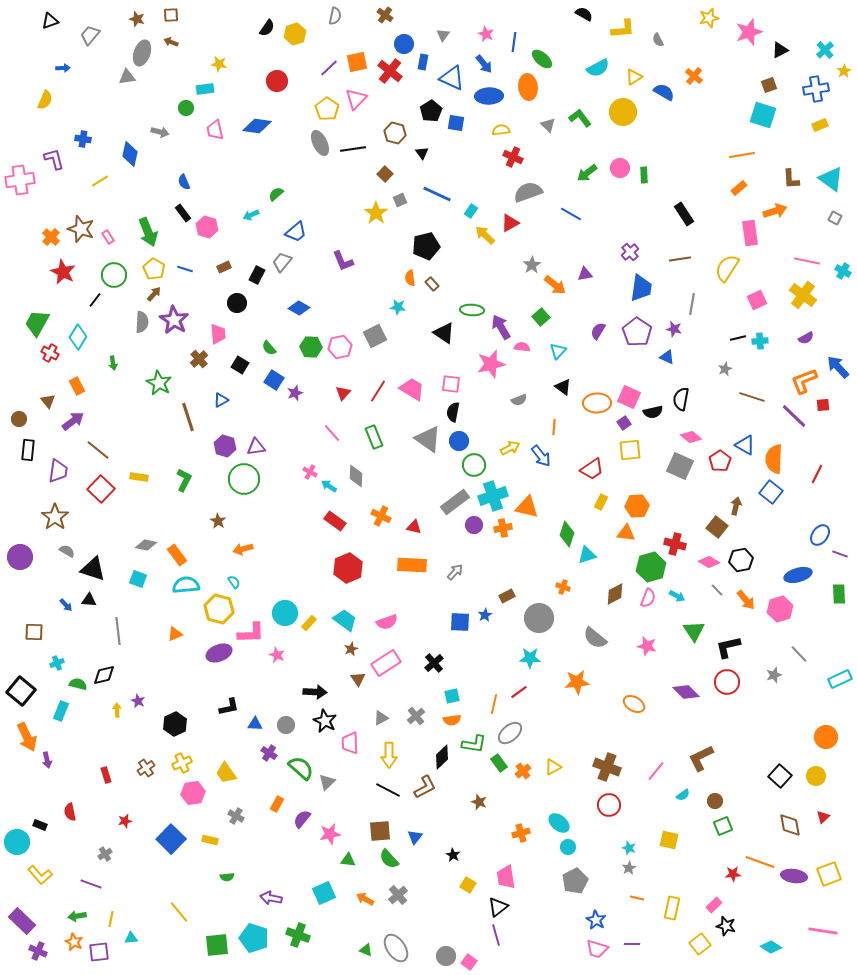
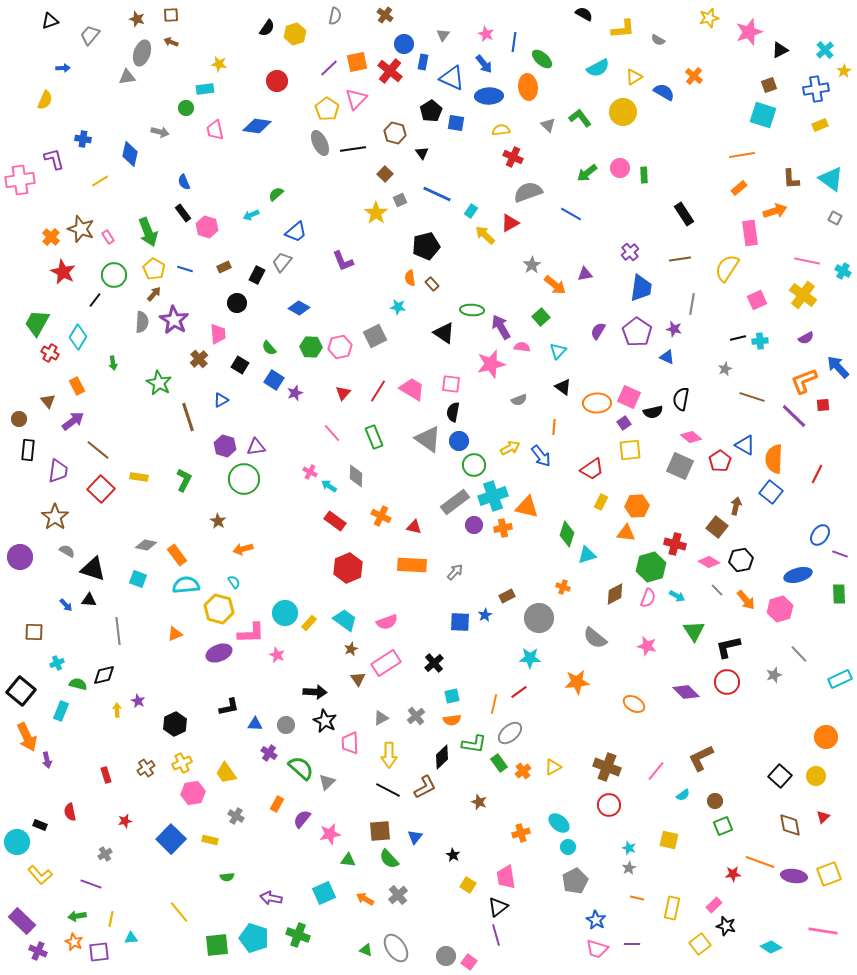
gray semicircle at (658, 40): rotated 32 degrees counterclockwise
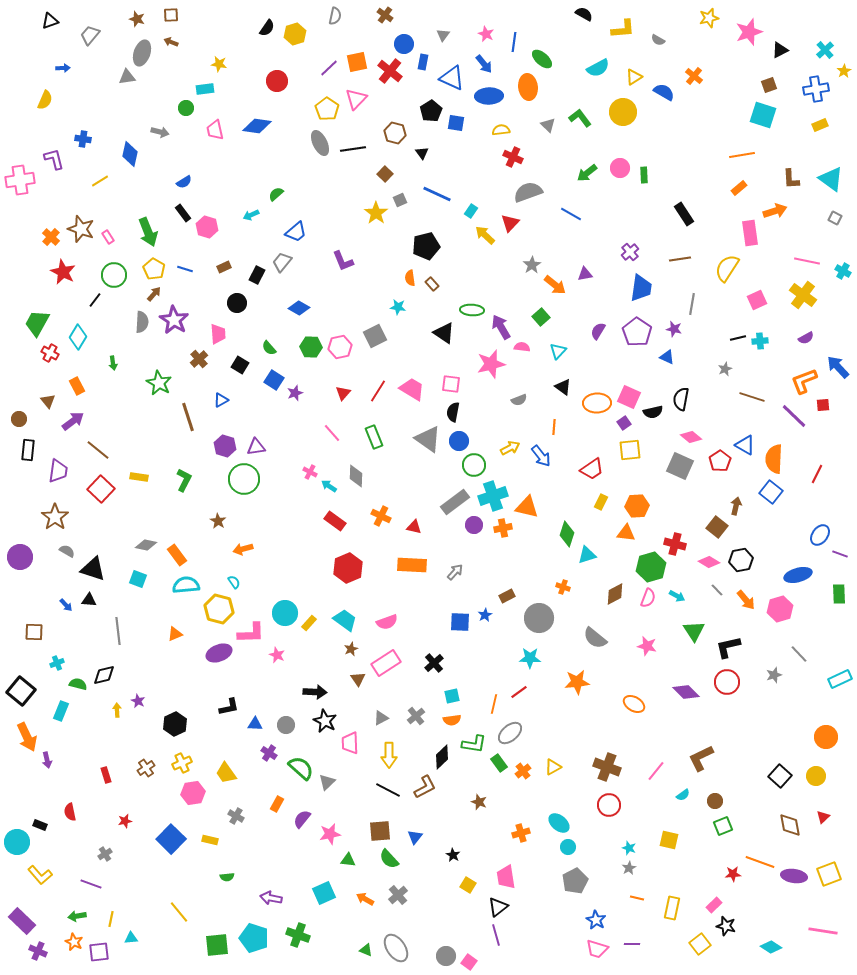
blue semicircle at (184, 182): rotated 98 degrees counterclockwise
red triangle at (510, 223): rotated 18 degrees counterclockwise
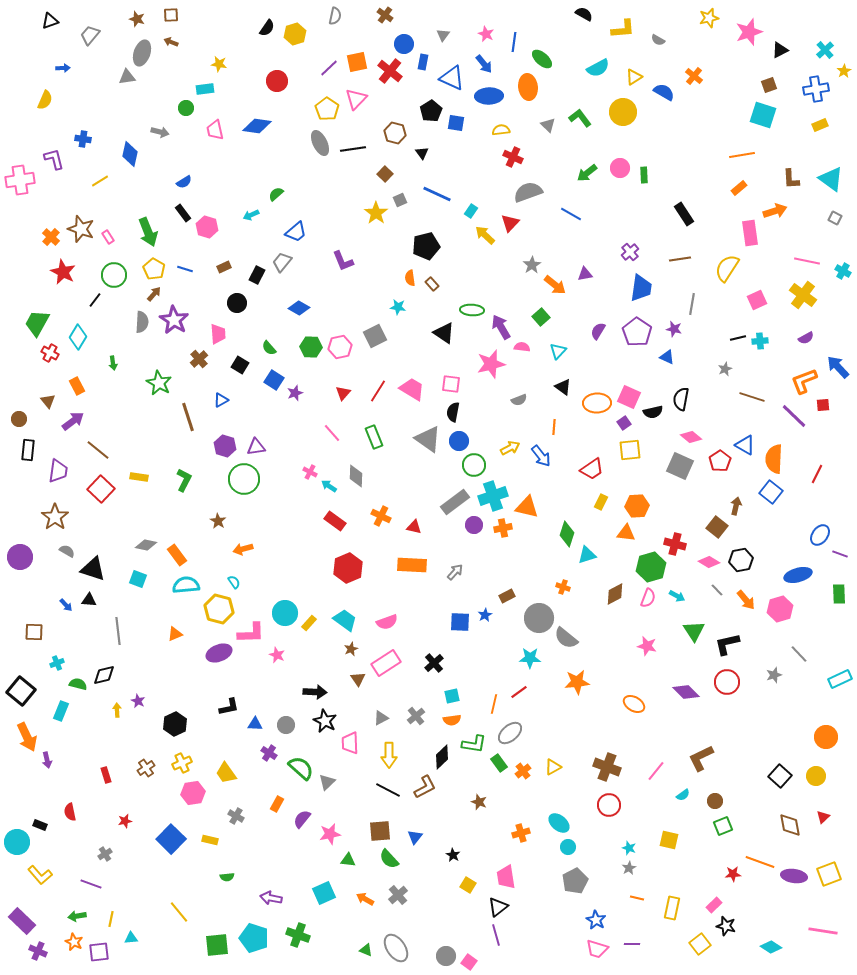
gray semicircle at (595, 638): moved 29 px left
black L-shape at (728, 647): moved 1 px left, 3 px up
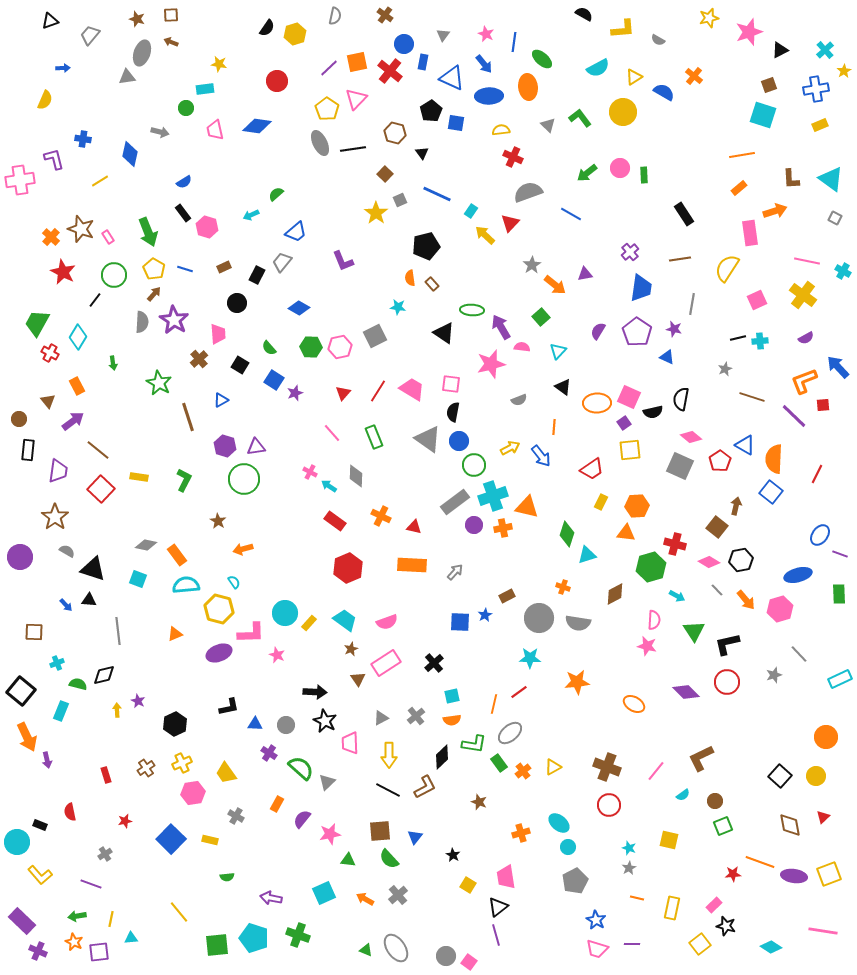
pink semicircle at (648, 598): moved 6 px right, 22 px down; rotated 18 degrees counterclockwise
gray semicircle at (566, 638): moved 12 px right, 15 px up; rotated 30 degrees counterclockwise
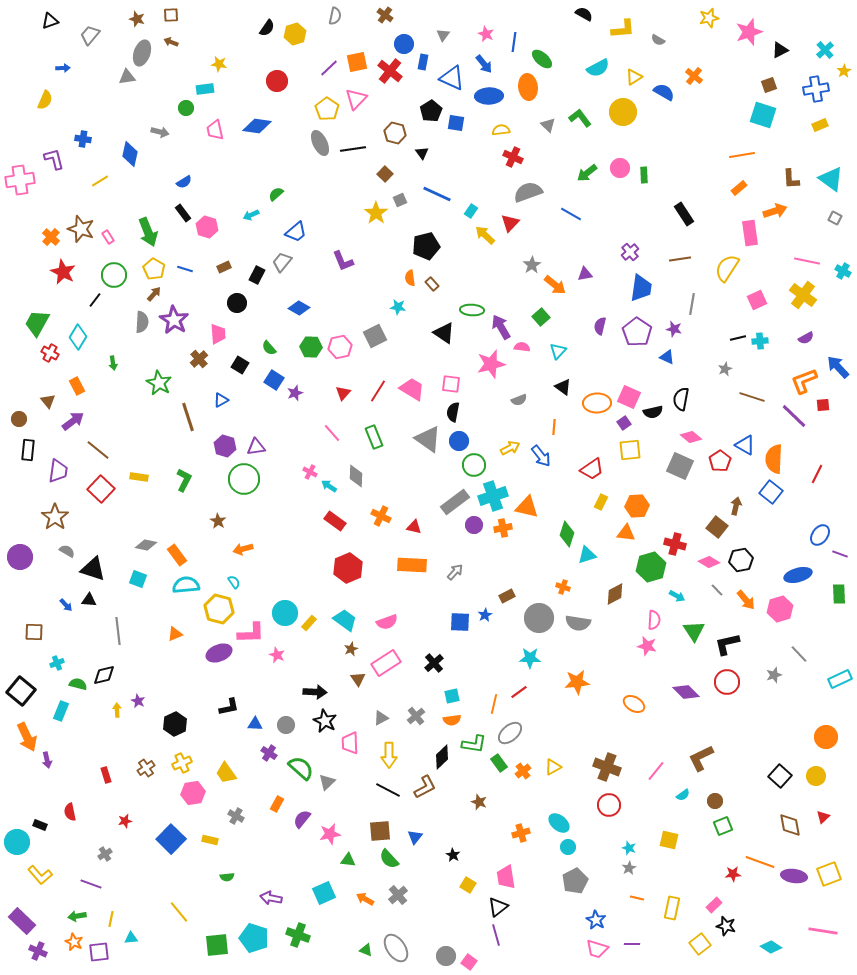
purple semicircle at (598, 331): moved 2 px right, 5 px up; rotated 18 degrees counterclockwise
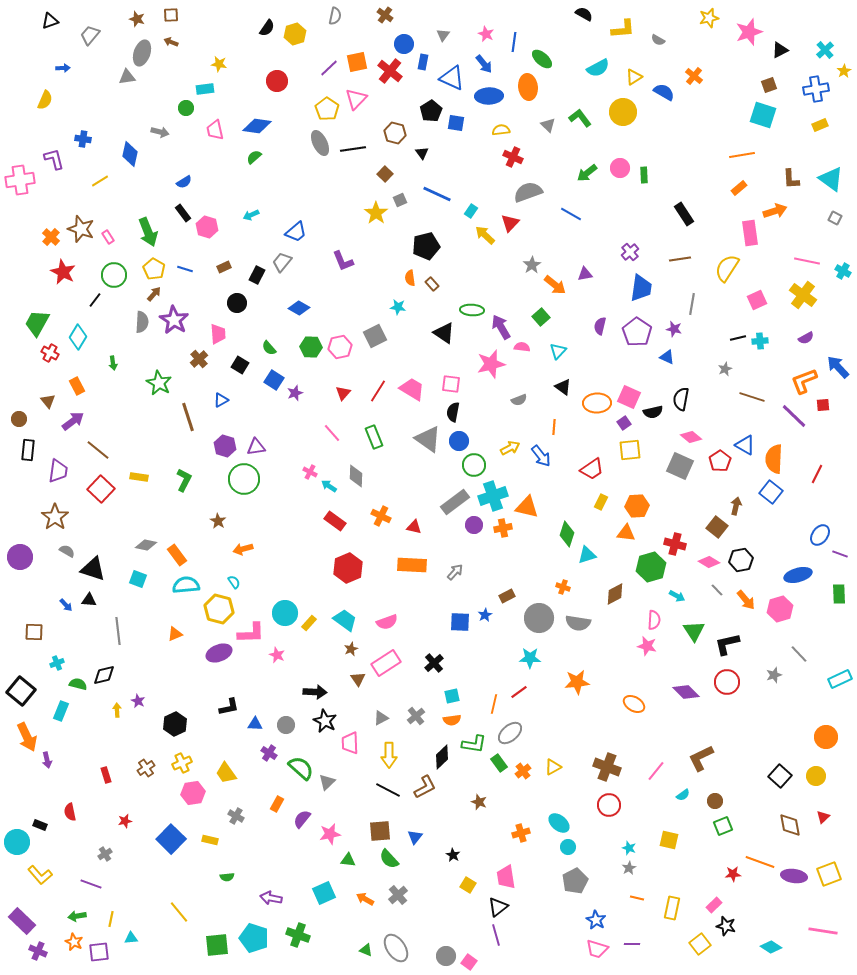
green semicircle at (276, 194): moved 22 px left, 37 px up
